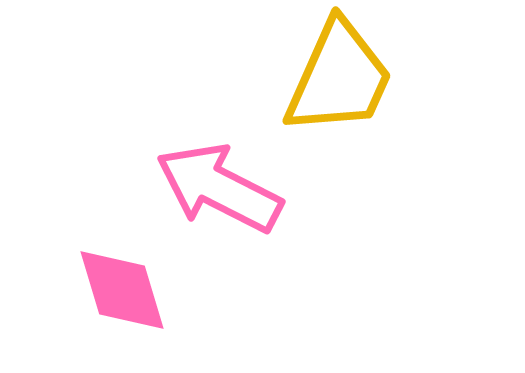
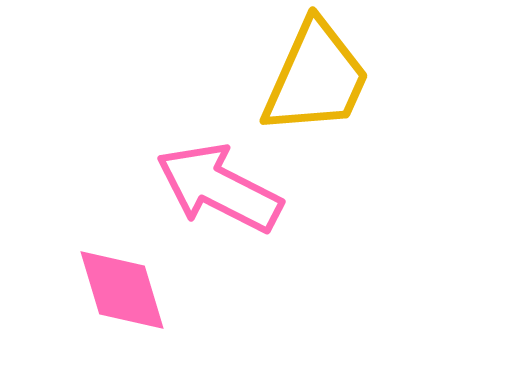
yellow trapezoid: moved 23 px left
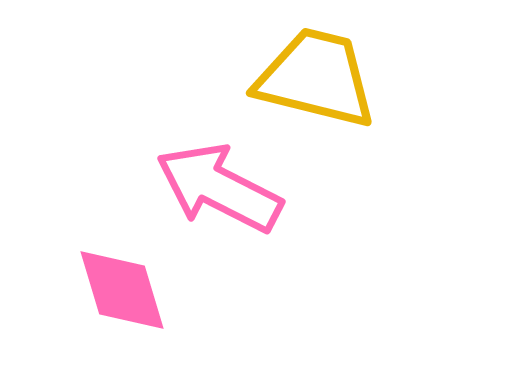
yellow trapezoid: rotated 100 degrees counterclockwise
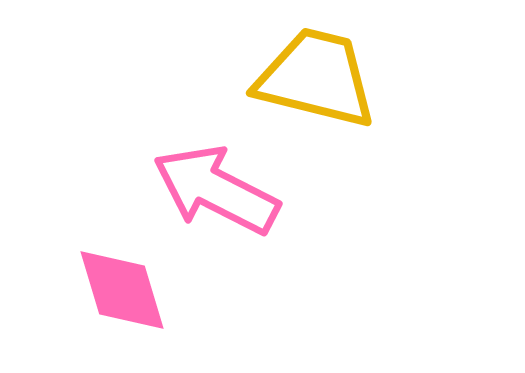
pink arrow: moved 3 px left, 2 px down
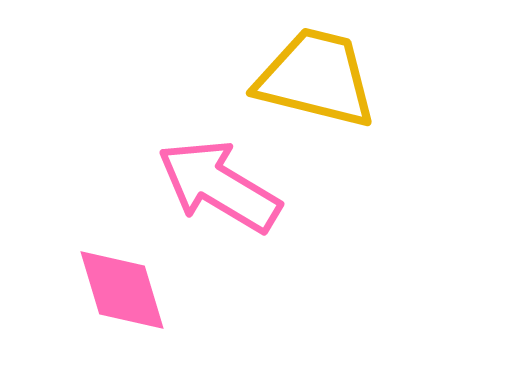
pink arrow: moved 3 px right, 4 px up; rotated 4 degrees clockwise
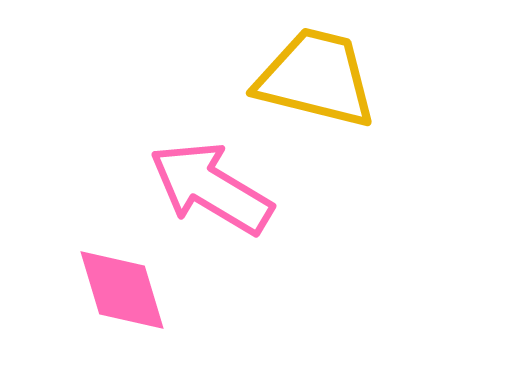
pink arrow: moved 8 px left, 2 px down
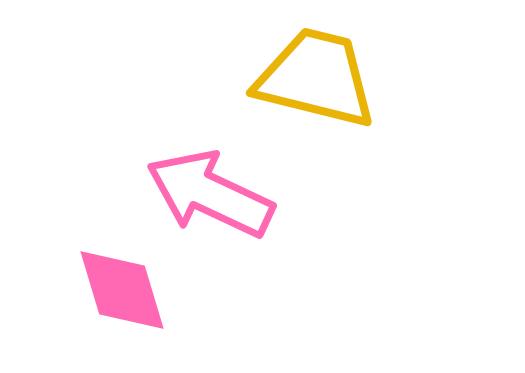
pink arrow: moved 1 px left, 6 px down; rotated 6 degrees counterclockwise
